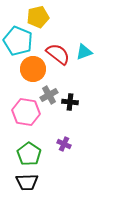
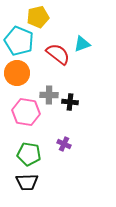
cyan pentagon: moved 1 px right
cyan triangle: moved 2 px left, 8 px up
orange circle: moved 16 px left, 4 px down
gray cross: rotated 30 degrees clockwise
green pentagon: rotated 25 degrees counterclockwise
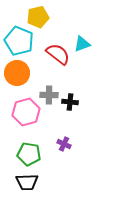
pink hexagon: rotated 24 degrees counterclockwise
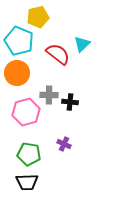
cyan triangle: rotated 24 degrees counterclockwise
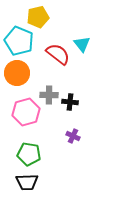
cyan triangle: rotated 24 degrees counterclockwise
purple cross: moved 9 px right, 8 px up
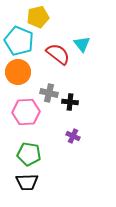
orange circle: moved 1 px right, 1 px up
gray cross: moved 2 px up; rotated 12 degrees clockwise
pink hexagon: rotated 12 degrees clockwise
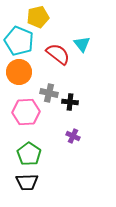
orange circle: moved 1 px right
green pentagon: rotated 25 degrees clockwise
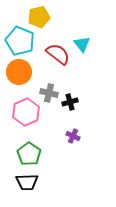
yellow pentagon: moved 1 px right
cyan pentagon: moved 1 px right
black cross: rotated 21 degrees counterclockwise
pink hexagon: rotated 20 degrees counterclockwise
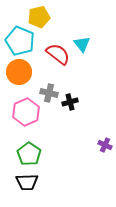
purple cross: moved 32 px right, 9 px down
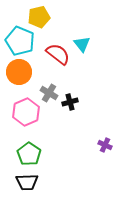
gray cross: rotated 18 degrees clockwise
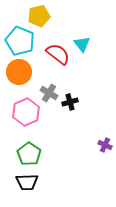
yellow pentagon: moved 1 px up
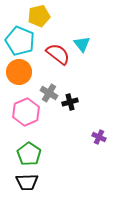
purple cross: moved 6 px left, 8 px up
